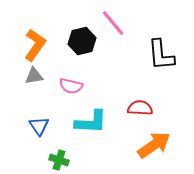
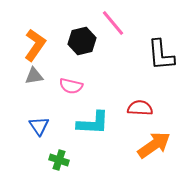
cyan L-shape: moved 2 px right, 1 px down
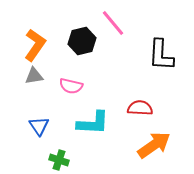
black L-shape: rotated 8 degrees clockwise
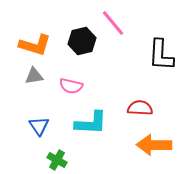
orange L-shape: rotated 72 degrees clockwise
cyan L-shape: moved 2 px left
orange arrow: rotated 144 degrees counterclockwise
green cross: moved 2 px left; rotated 12 degrees clockwise
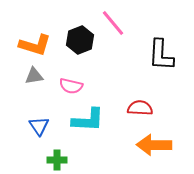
black hexagon: moved 2 px left, 1 px up; rotated 8 degrees counterclockwise
cyan L-shape: moved 3 px left, 3 px up
green cross: rotated 30 degrees counterclockwise
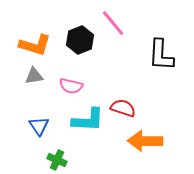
red semicircle: moved 17 px left; rotated 15 degrees clockwise
orange arrow: moved 9 px left, 4 px up
green cross: rotated 24 degrees clockwise
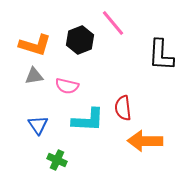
pink semicircle: moved 4 px left
red semicircle: rotated 115 degrees counterclockwise
blue triangle: moved 1 px left, 1 px up
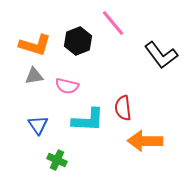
black hexagon: moved 2 px left, 1 px down
black L-shape: rotated 40 degrees counterclockwise
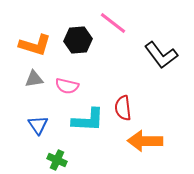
pink line: rotated 12 degrees counterclockwise
black hexagon: moved 1 px up; rotated 16 degrees clockwise
gray triangle: moved 3 px down
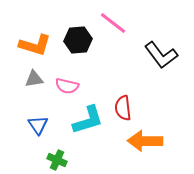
cyan L-shape: rotated 20 degrees counterclockwise
